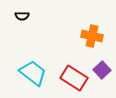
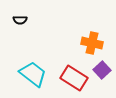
black semicircle: moved 2 px left, 4 px down
orange cross: moved 7 px down
cyan trapezoid: moved 1 px down
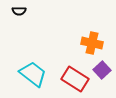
black semicircle: moved 1 px left, 9 px up
red rectangle: moved 1 px right, 1 px down
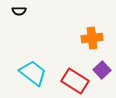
orange cross: moved 5 px up; rotated 20 degrees counterclockwise
cyan trapezoid: moved 1 px up
red rectangle: moved 2 px down
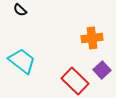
black semicircle: moved 1 px right, 1 px up; rotated 40 degrees clockwise
cyan trapezoid: moved 11 px left, 12 px up
red rectangle: rotated 12 degrees clockwise
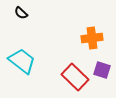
black semicircle: moved 1 px right, 3 px down
purple square: rotated 30 degrees counterclockwise
red rectangle: moved 4 px up
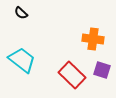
orange cross: moved 1 px right, 1 px down; rotated 15 degrees clockwise
cyan trapezoid: moved 1 px up
red rectangle: moved 3 px left, 2 px up
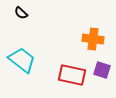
red rectangle: rotated 32 degrees counterclockwise
